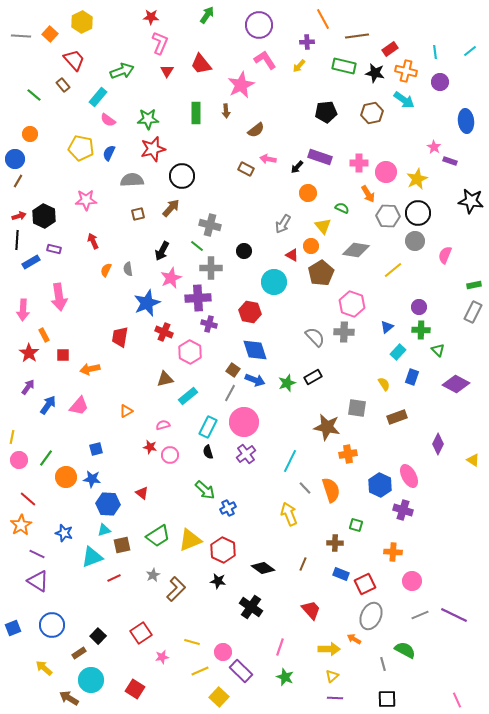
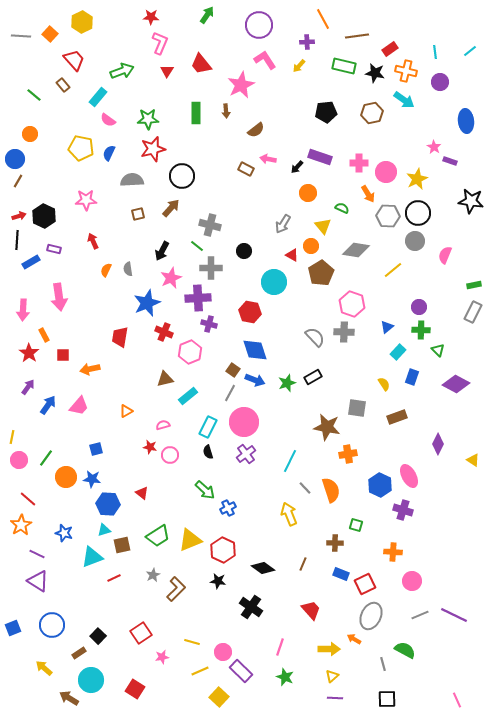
pink hexagon at (190, 352): rotated 10 degrees clockwise
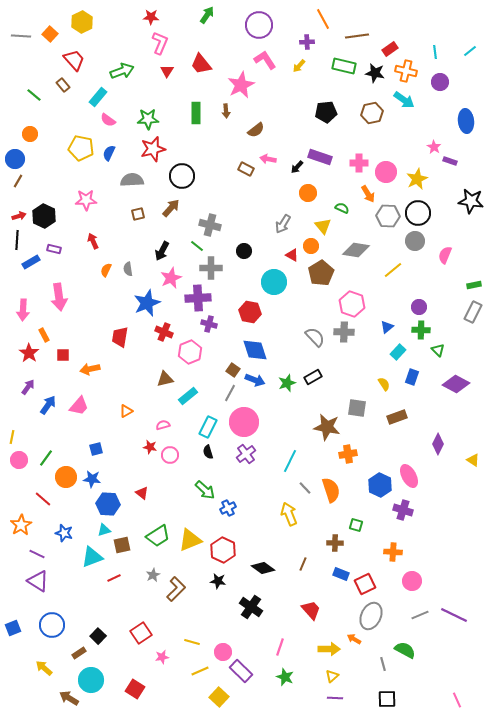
red line at (28, 499): moved 15 px right
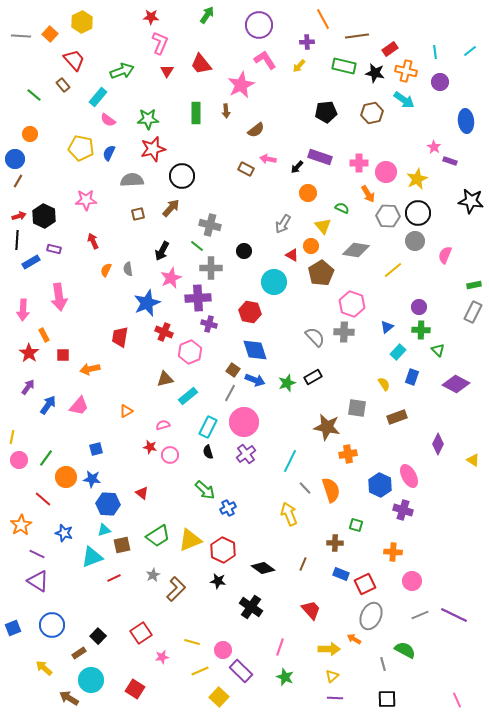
pink circle at (223, 652): moved 2 px up
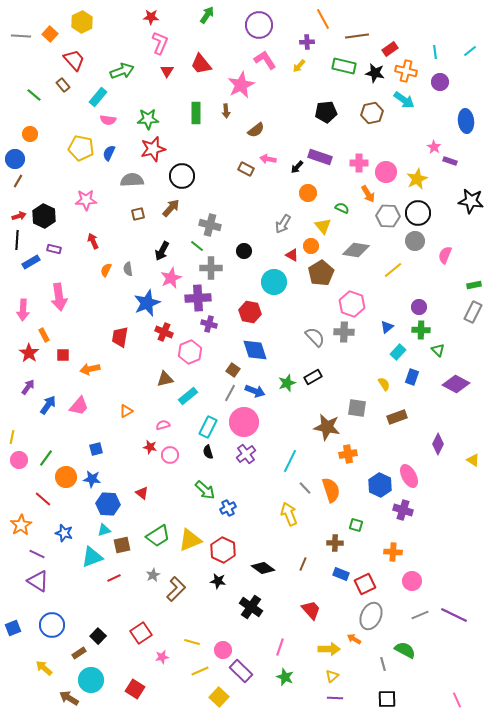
pink semicircle at (108, 120): rotated 28 degrees counterclockwise
blue arrow at (255, 380): moved 11 px down
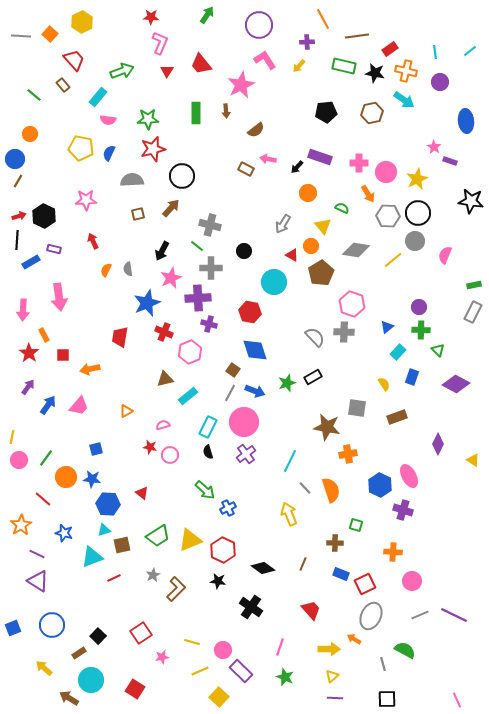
yellow line at (393, 270): moved 10 px up
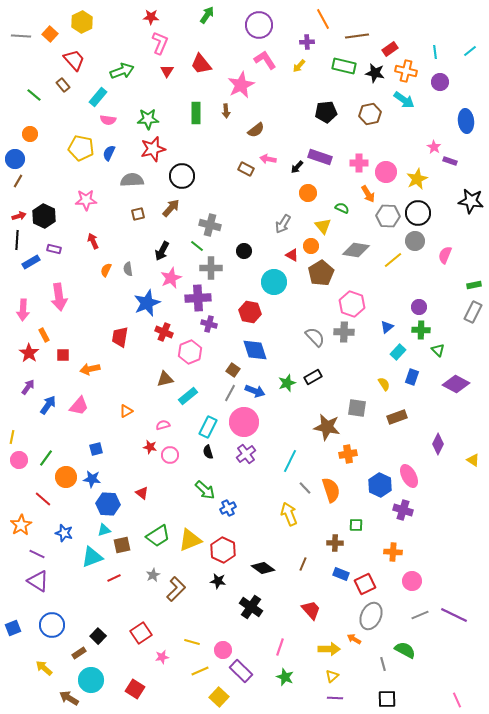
brown hexagon at (372, 113): moved 2 px left, 1 px down
green square at (356, 525): rotated 16 degrees counterclockwise
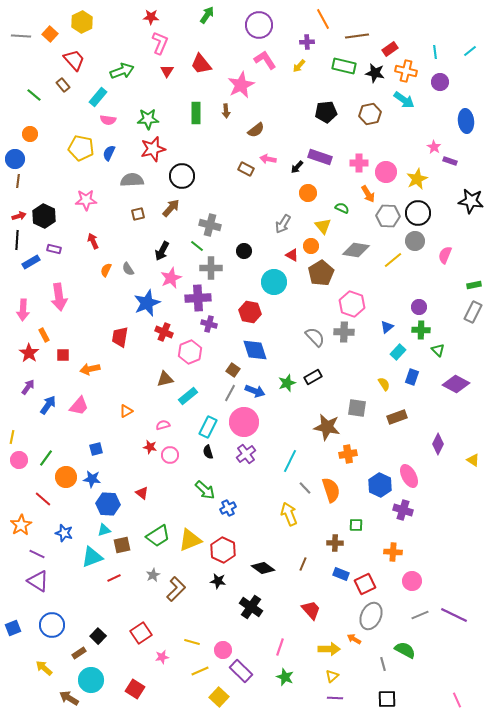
brown line at (18, 181): rotated 24 degrees counterclockwise
gray semicircle at (128, 269): rotated 24 degrees counterclockwise
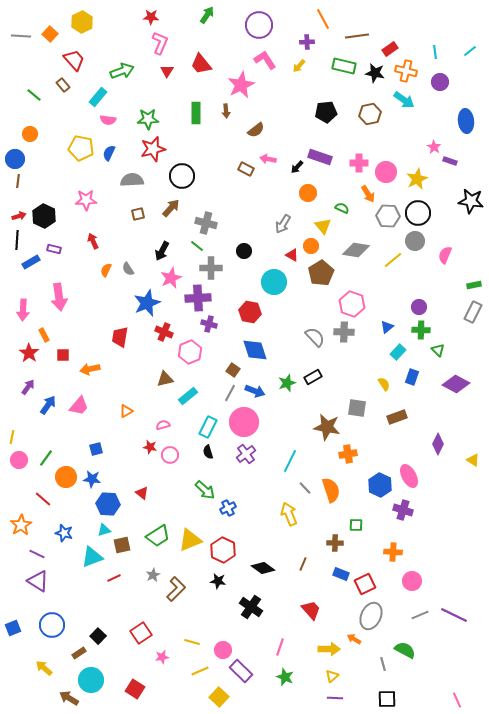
gray cross at (210, 225): moved 4 px left, 2 px up
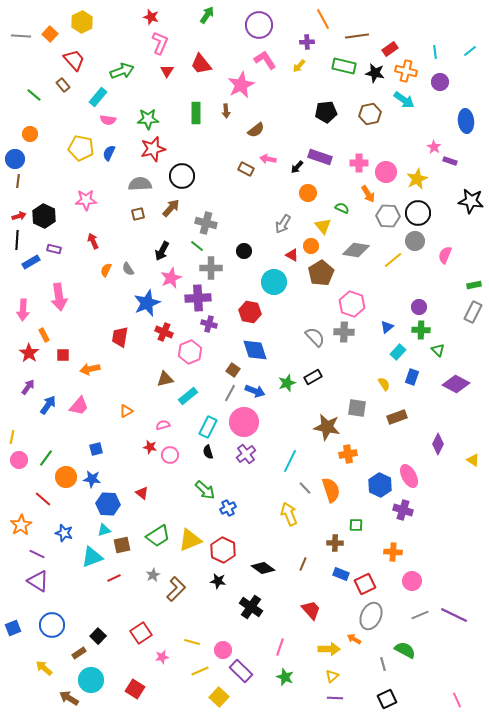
red star at (151, 17): rotated 14 degrees clockwise
gray semicircle at (132, 180): moved 8 px right, 4 px down
black square at (387, 699): rotated 24 degrees counterclockwise
